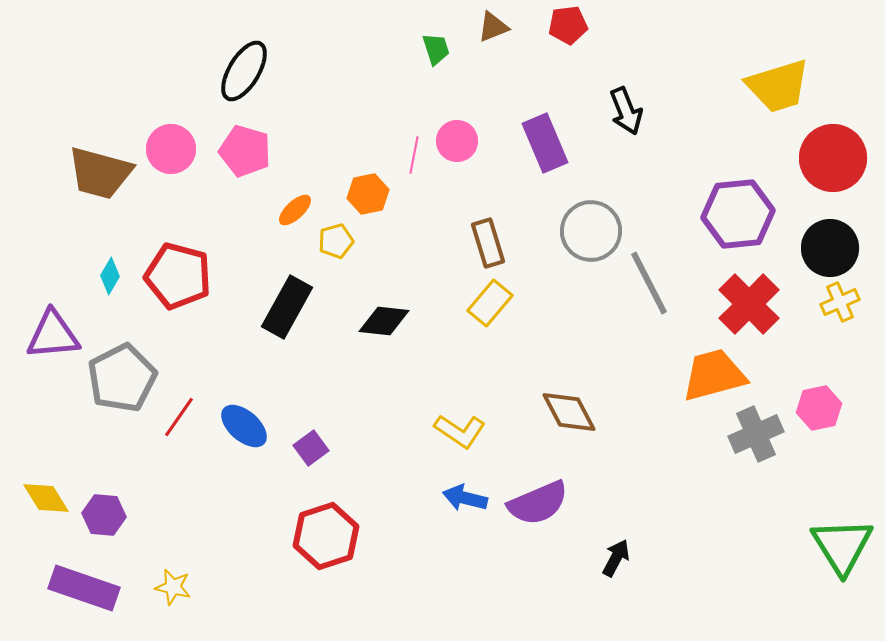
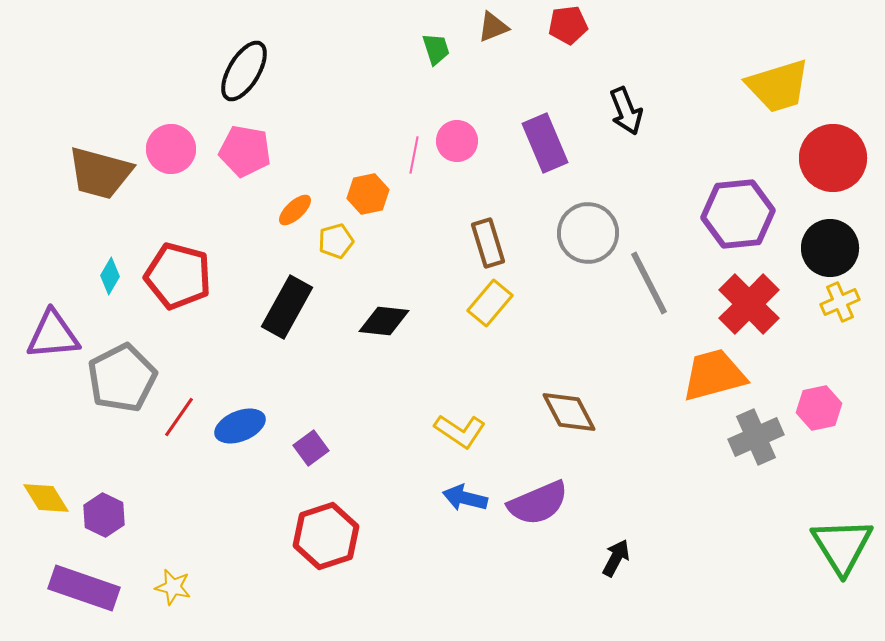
pink pentagon at (245, 151): rotated 6 degrees counterclockwise
gray circle at (591, 231): moved 3 px left, 2 px down
blue ellipse at (244, 426): moved 4 px left; rotated 63 degrees counterclockwise
gray cross at (756, 434): moved 3 px down
purple hexagon at (104, 515): rotated 21 degrees clockwise
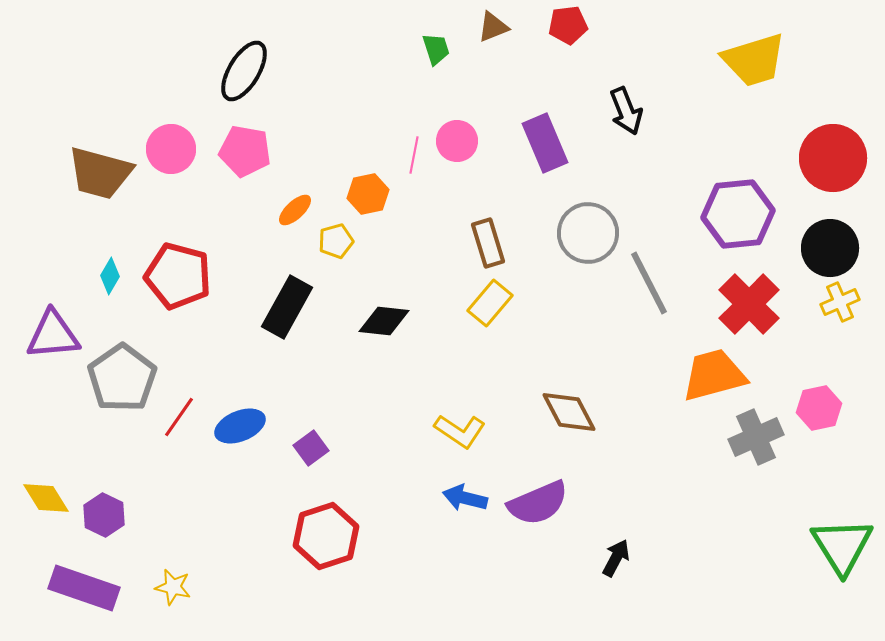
yellow trapezoid at (778, 86): moved 24 px left, 26 px up
gray pentagon at (122, 378): rotated 8 degrees counterclockwise
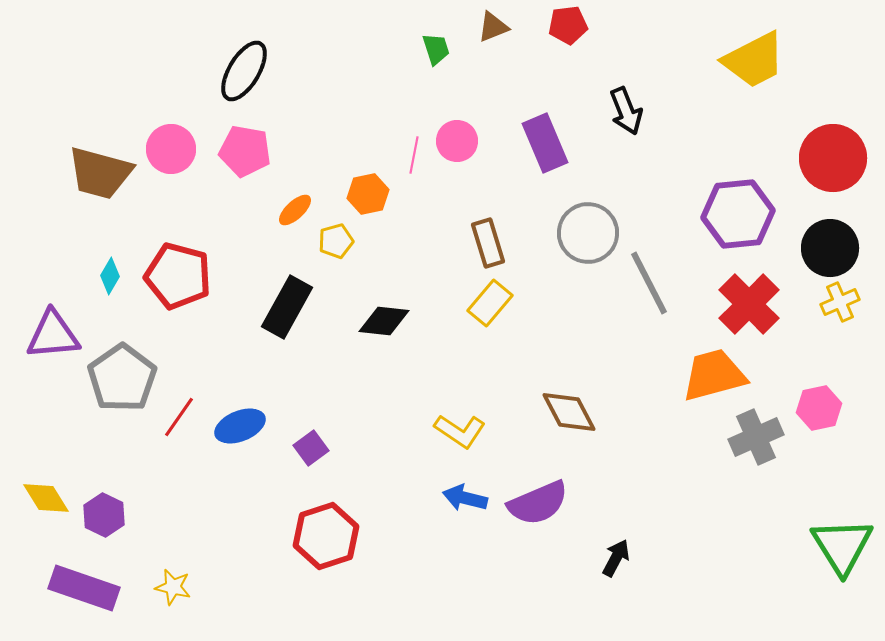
yellow trapezoid at (754, 60): rotated 10 degrees counterclockwise
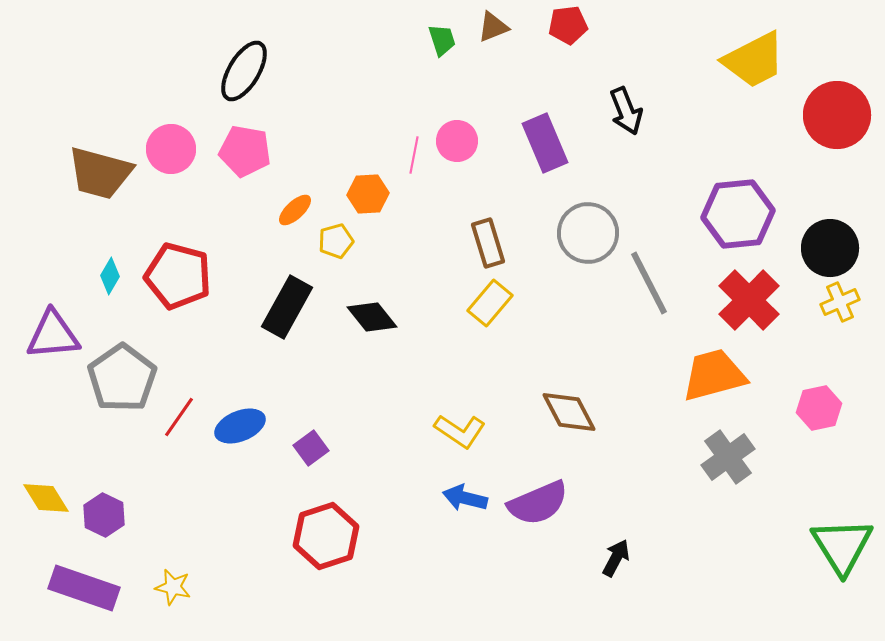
green trapezoid at (436, 49): moved 6 px right, 9 px up
red circle at (833, 158): moved 4 px right, 43 px up
orange hexagon at (368, 194): rotated 9 degrees clockwise
red cross at (749, 304): moved 4 px up
black diamond at (384, 321): moved 12 px left, 4 px up; rotated 45 degrees clockwise
gray cross at (756, 437): moved 28 px left, 20 px down; rotated 12 degrees counterclockwise
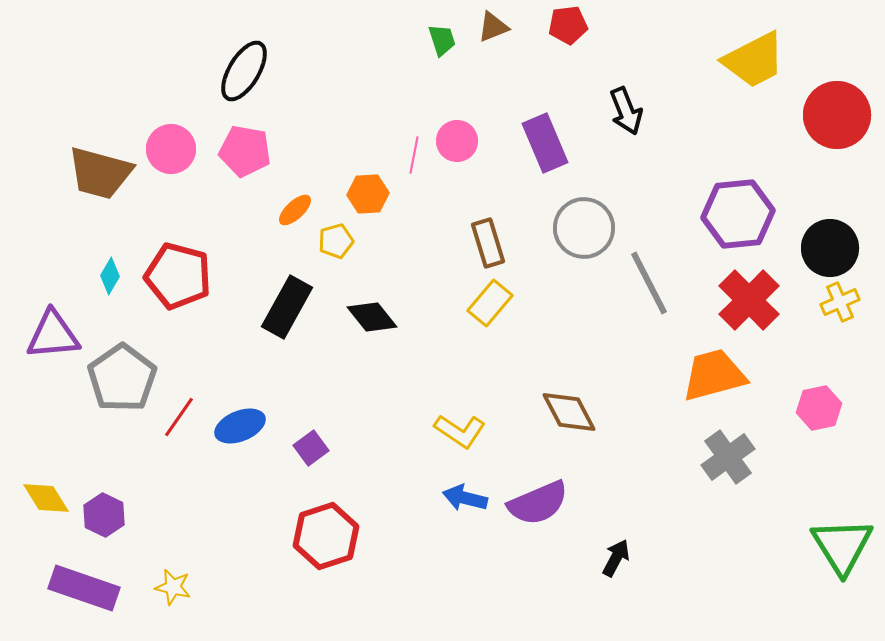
gray circle at (588, 233): moved 4 px left, 5 px up
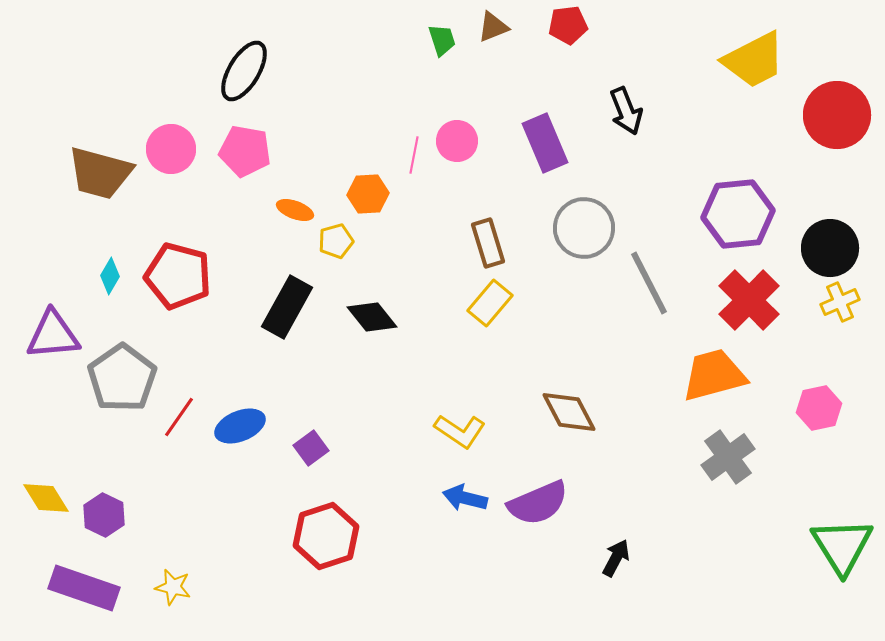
orange ellipse at (295, 210): rotated 63 degrees clockwise
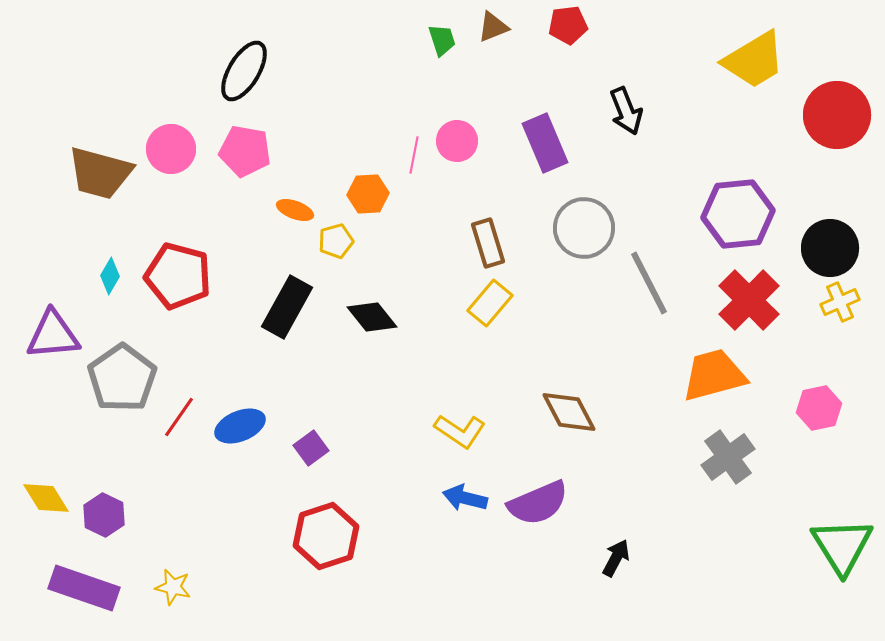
yellow trapezoid at (754, 60): rotated 4 degrees counterclockwise
